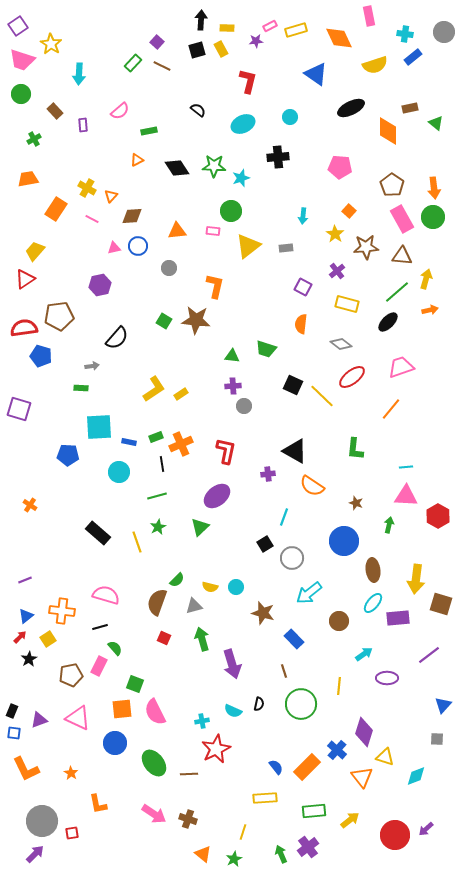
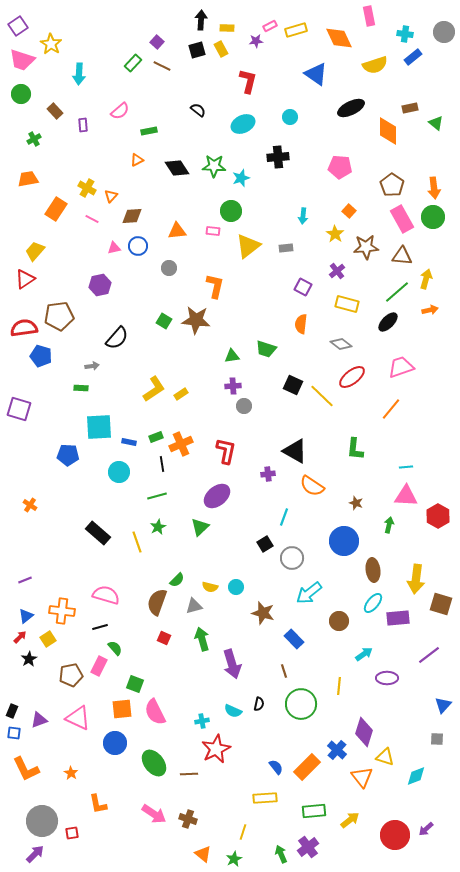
green triangle at (232, 356): rotated 14 degrees counterclockwise
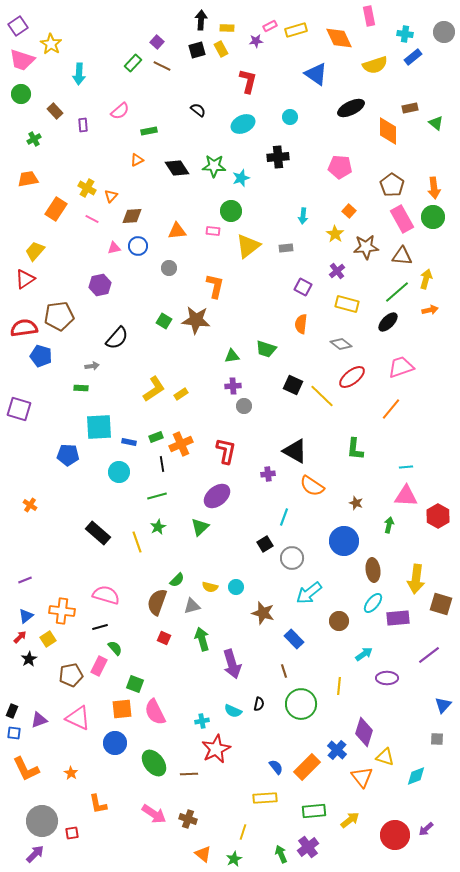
gray triangle at (194, 606): moved 2 px left
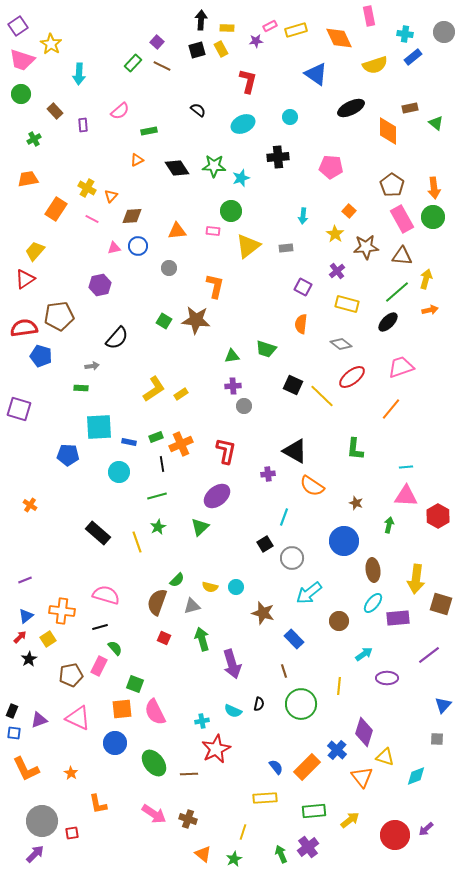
pink pentagon at (340, 167): moved 9 px left
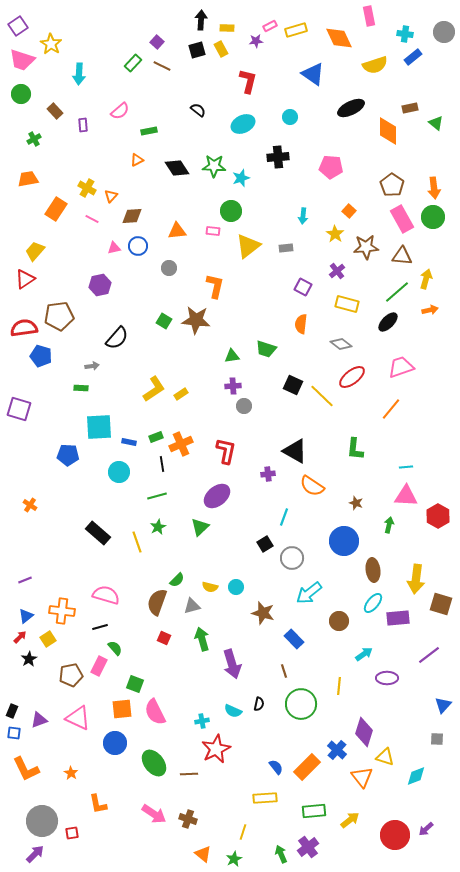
blue triangle at (316, 74): moved 3 px left
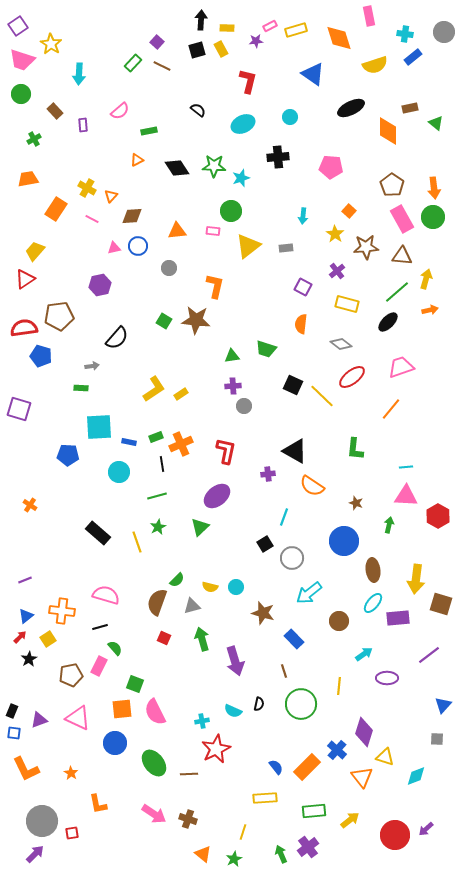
orange diamond at (339, 38): rotated 8 degrees clockwise
purple arrow at (232, 664): moved 3 px right, 3 px up
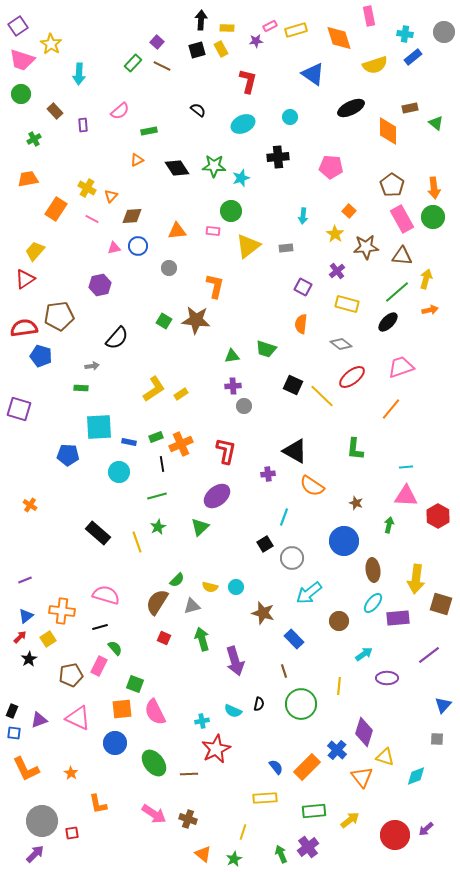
brown semicircle at (157, 602): rotated 12 degrees clockwise
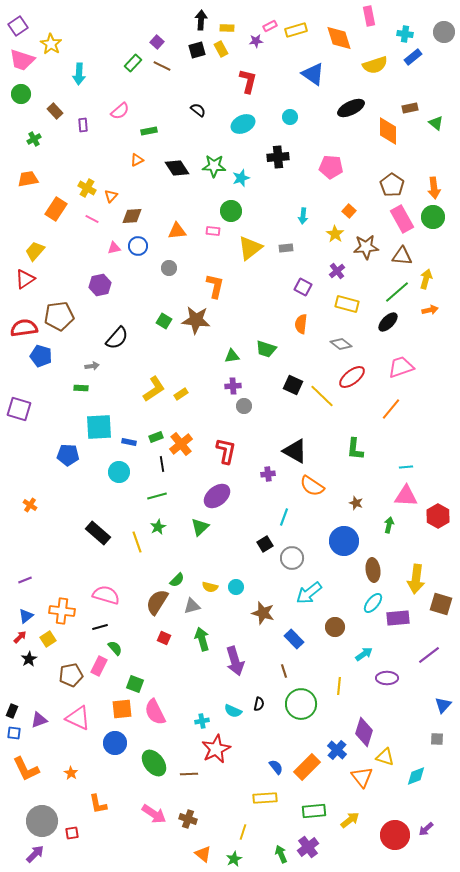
yellow triangle at (248, 246): moved 2 px right, 2 px down
orange cross at (181, 444): rotated 15 degrees counterclockwise
brown circle at (339, 621): moved 4 px left, 6 px down
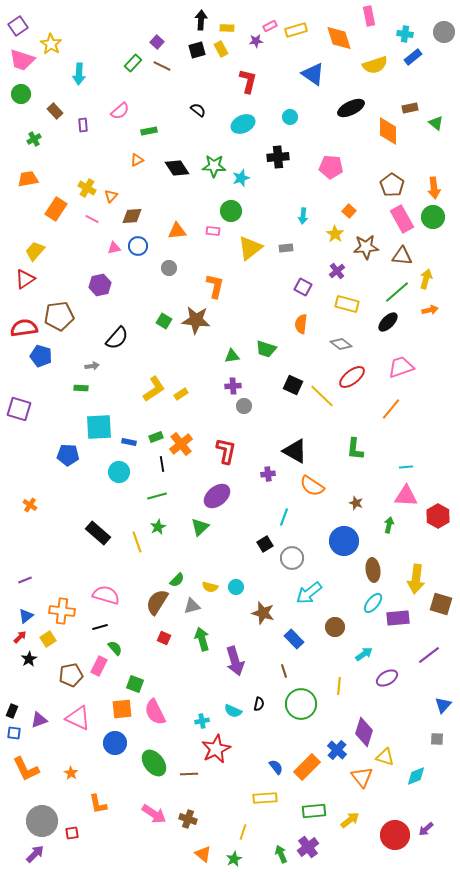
purple ellipse at (387, 678): rotated 30 degrees counterclockwise
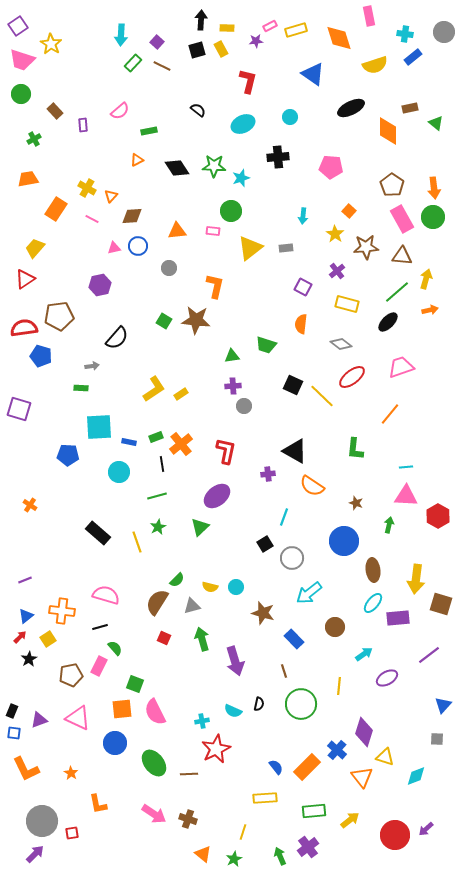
cyan arrow at (79, 74): moved 42 px right, 39 px up
yellow trapezoid at (35, 251): moved 3 px up
green trapezoid at (266, 349): moved 4 px up
orange line at (391, 409): moved 1 px left, 5 px down
green arrow at (281, 854): moved 1 px left, 2 px down
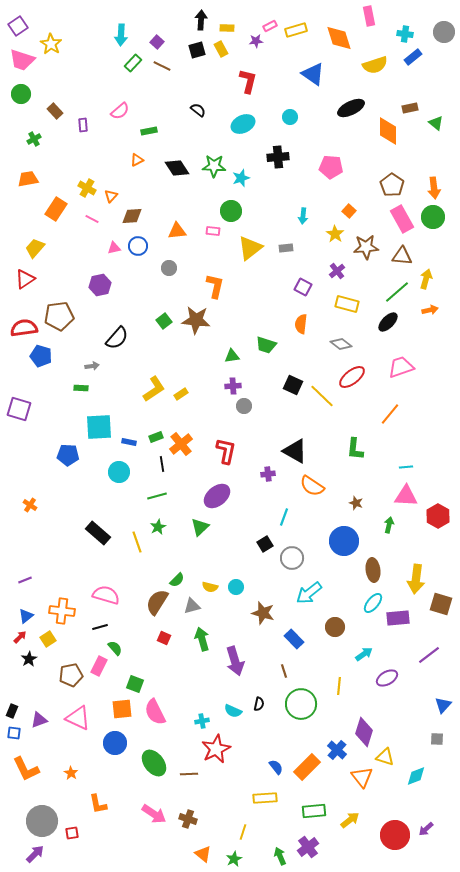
green square at (164, 321): rotated 21 degrees clockwise
